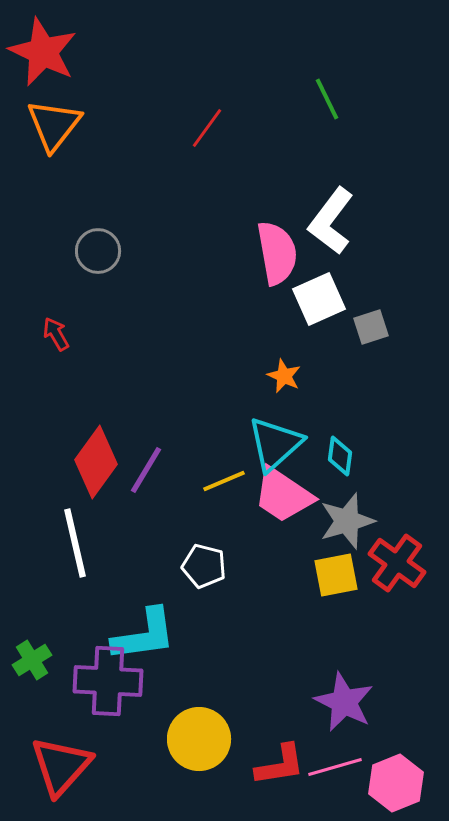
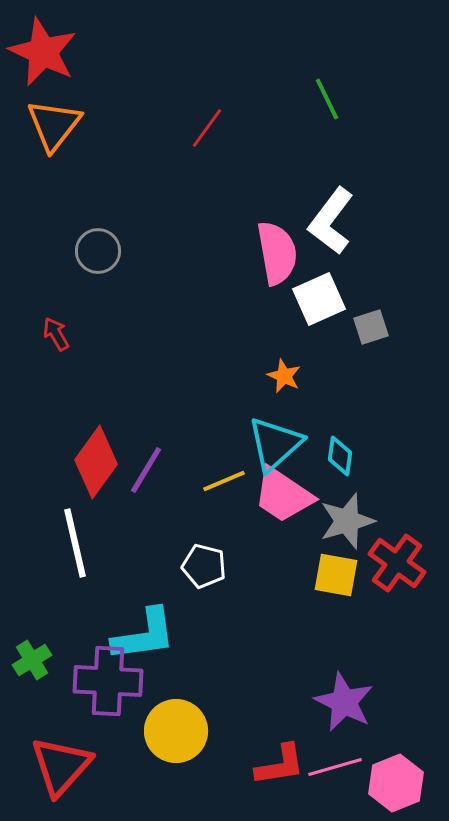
yellow square: rotated 21 degrees clockwise
yellow circle: moved 23 px left, 8 px up
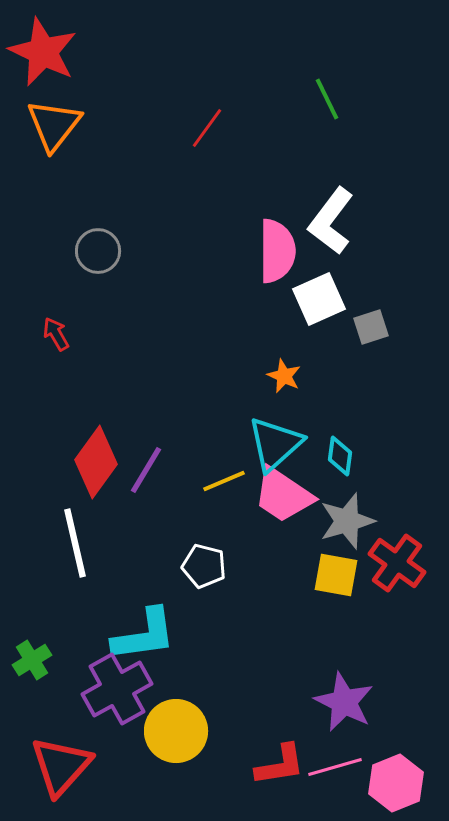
pink semicircle: moved 2 px up; rotated 10 degrees clockwise
purple cross: moved 9 px right, 8 px down; rotated 32 degrees counterclockwise
